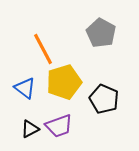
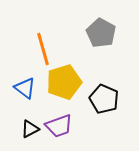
orange line: rotated 12 degrees clockwise
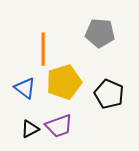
gray pentagon: moved 1 px left; rotated 24 degrees counterclockwise
orange line: rotated 16 degrees clockwise
black pentagon: moved 5 px right, 5 px up
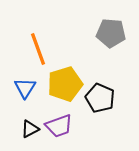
gray pentagon: moved 11 px right
orange line: moved 5 px left; rotated 20 degrees counterclockwise
yellow pentagon: moved 1 px right, 2 px down
blue triangle: rotated 25 degrees clockwise
black pentagon: moved 9 px left, 4 px down
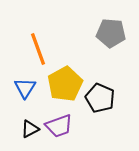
yellow pentagon: rotated 12 degrees counterclockwise
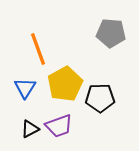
black pentagon: rotated 24 degrees counterclockwise
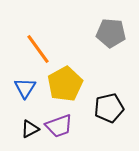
orange line: rotated 16 degrees counterclockwise
black pentagon: moved 9 px right, 10 px down; rotated 12 degrees counterclockwise
